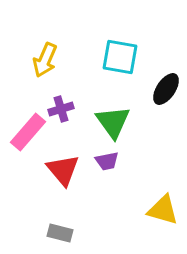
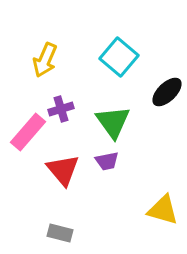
cyan square: moved 1 px left; rotated 30 degrees clockwise
black ellipse: moved 1 px right, 3 px down; rotated 12 degrees clockwise
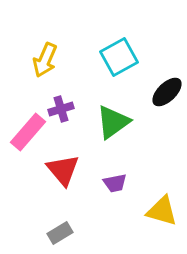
cyan square: rotated 21 degrees clockwise
green triangle: rotated 30 degrees clockwise
purple trapezoid: moved 8 px right, 22 px down
yellow triangle: moved 1 px left, 1 px down
gray rectangle: rotated 45 degrees counterclockwise
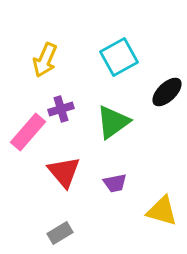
red triangle: moved 1 px right, 2 px down
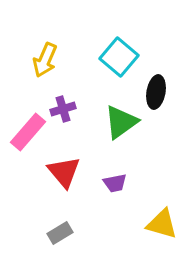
cyan square: rotated 21 degrees counterclockwise
black ellipse: moved 11 px left; rotated 36 degrees counterclockwise
purple cross: moved 2 px right
green triangle: moved 8 px right
yellow triangle: moved 13 px down
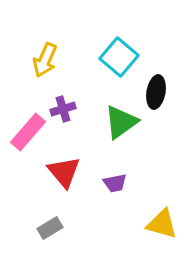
gray rectangle: moved 10 px left, 5 px up
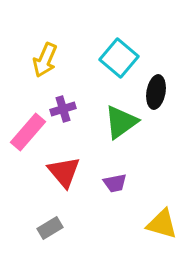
cyan square: moved 1 px down
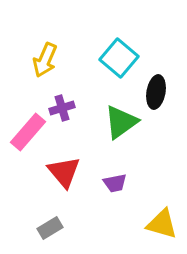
purple cross: moved 1 px left, 1 px up
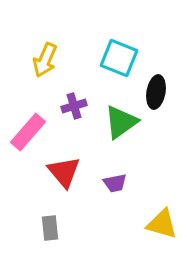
cyan square: rotated 18 degrees counterclockwise
purple cross: moved 12 px right, 2 px up
gray rectangle: rotated 65 degrees counterclockwise
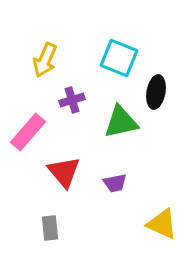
purple cross: moved 2 px left, 6 px up
green triangle: rotated 24 degrees clockwise
yellow triangle: rotated 8 degrees clockwise
